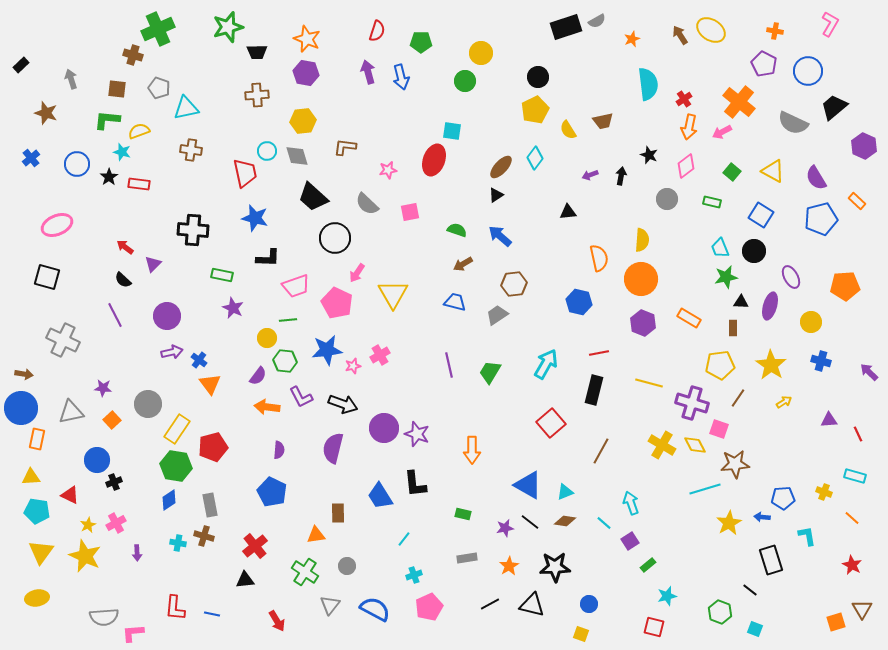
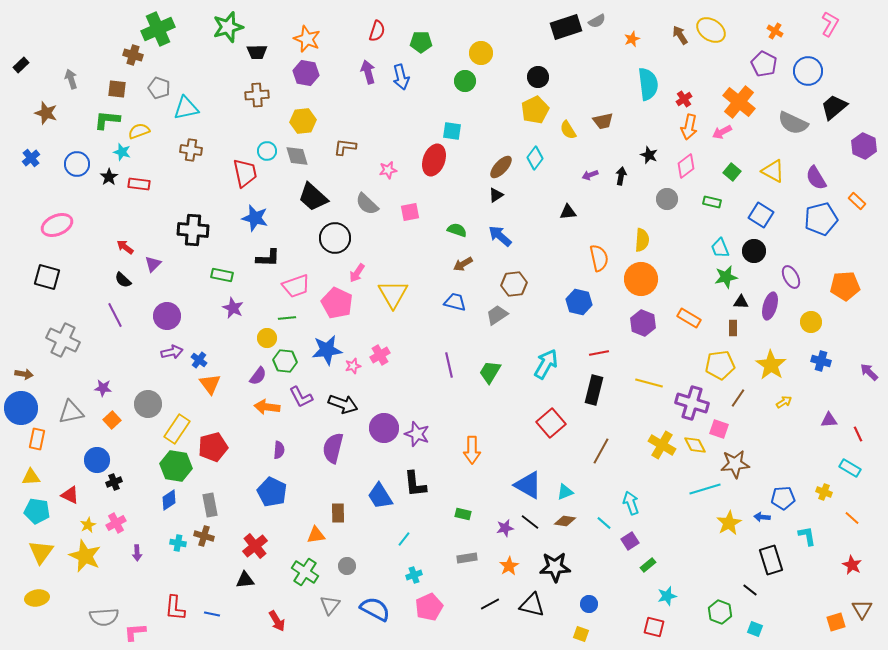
orange cross at (775, 31): rotated 21 degrees clockwise
green line at (288, 320): moved 1 px left, 2 px up
cyan rectangle at (855, 476): moved 5 px left, 8 px up; rotated 15 degrees clockwise
pink L-shape at (133, 633): moved 2 px right, 1 px up
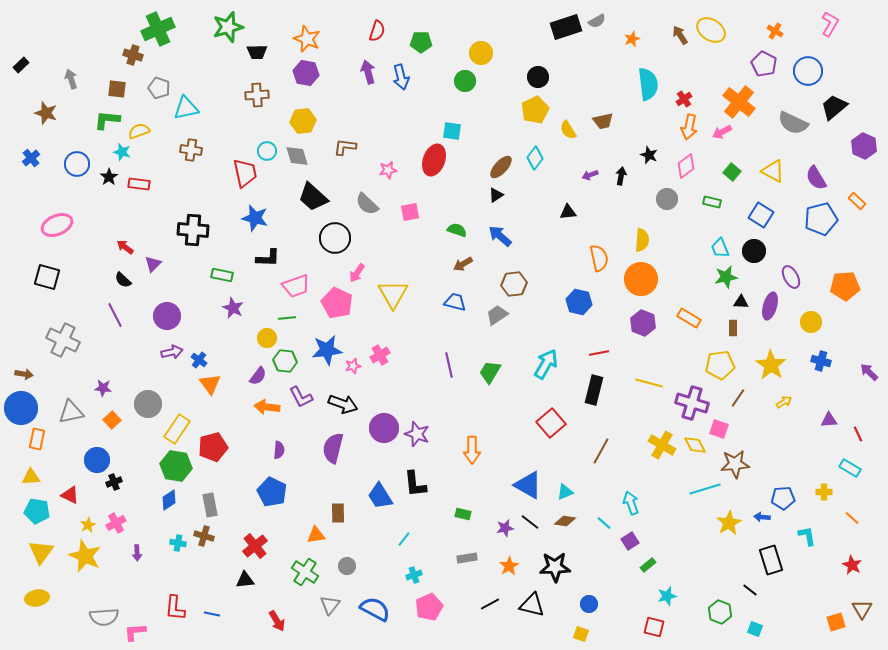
yellow cross at (824, 492): rotated 21 degrees counterclockwise
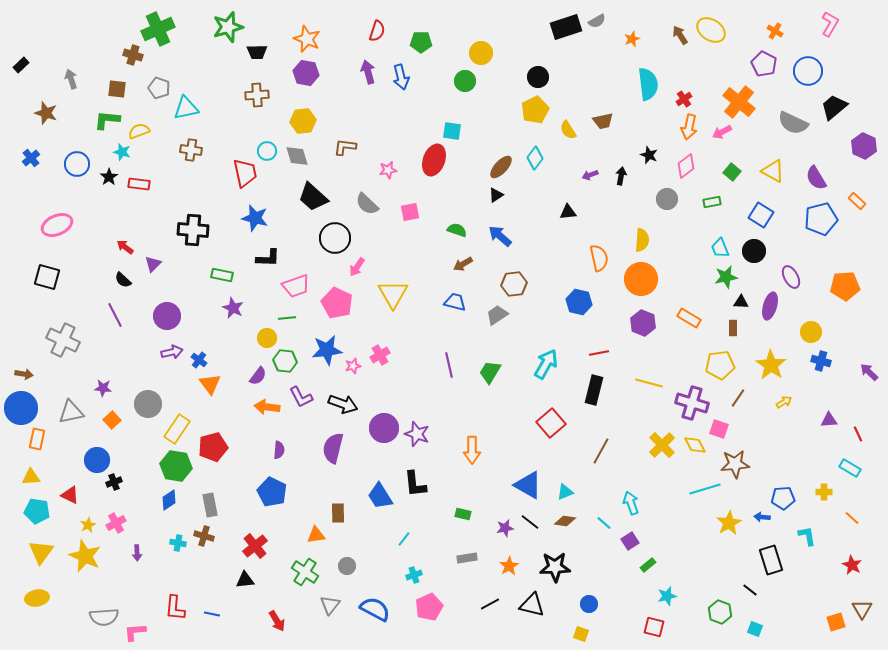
green rectangle at (712, 202): rotated 24 degrees counterclockwise
pink arrow at (357, 273): moved 6 px up
yellow circle at (811, 322): moved 10 px down
yellow cross at (662, 445): rotated 16 degrees clockwise
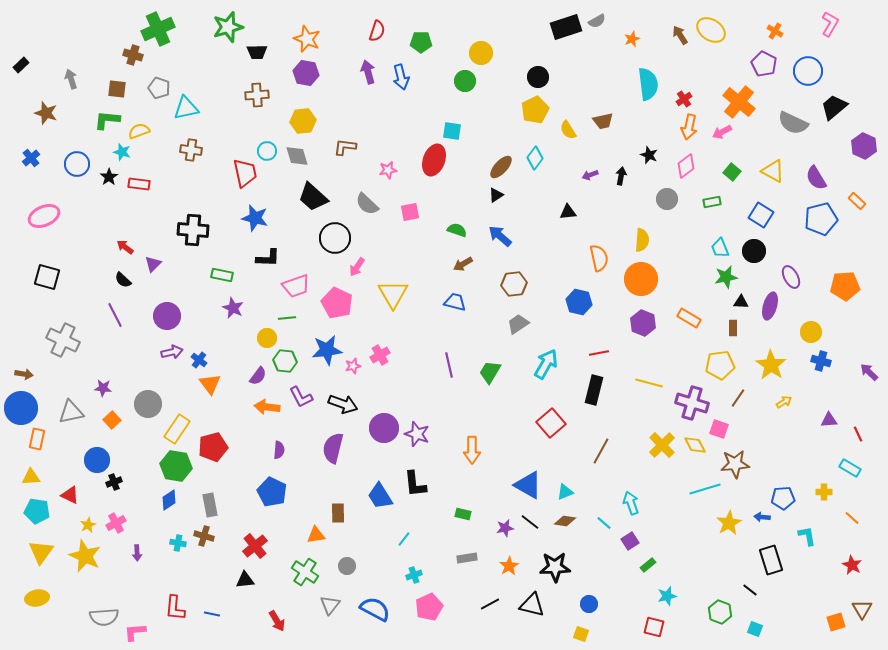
pink ellipse at (57, 225): moved 13 px left, 9 px up
gray trapezoid at (497, 315): moved 21 px right, 9 px down
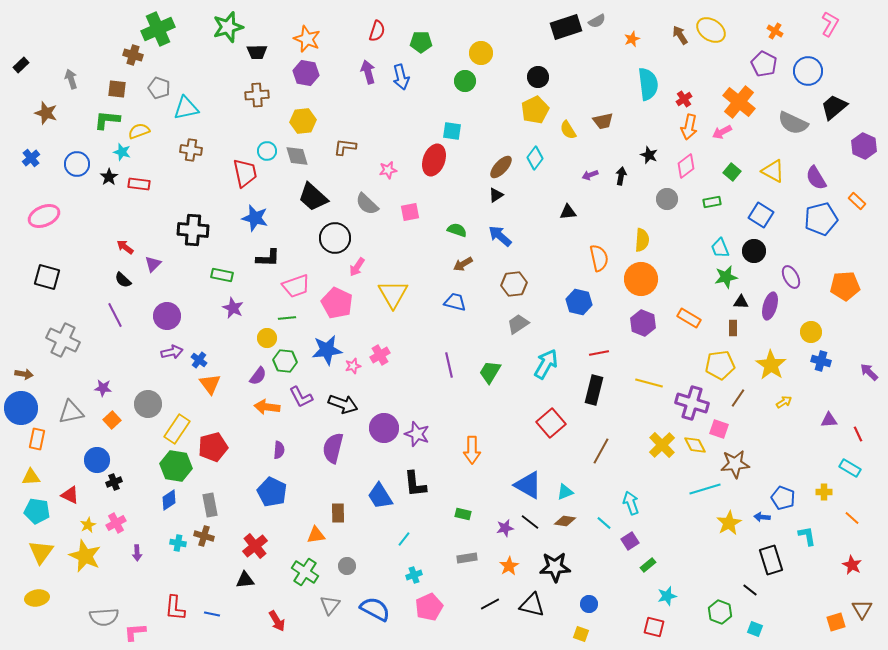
blue pentagon at (783, 498): rotated 25 degrees clockwise
